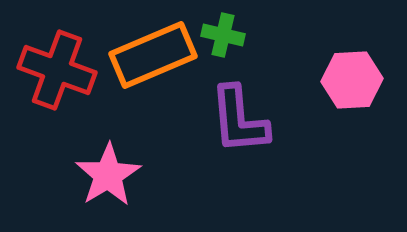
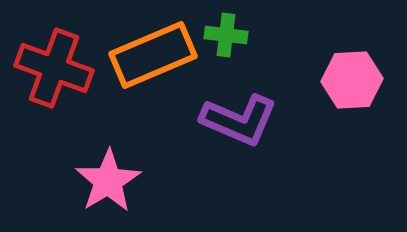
green cross: moved 3 px right; rotated 6 degrees counterclockwise
red cross: moved 3 px left, 2 px up
purple L-shape: rotated 62 degrees counterclockwise
pink star: moved 6 px down
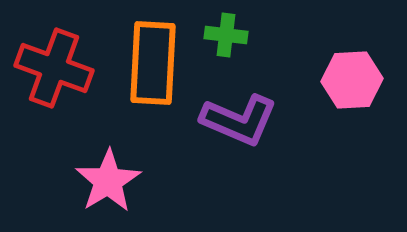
orange rectangle: moved 8 px down; rotated 64 degrees counterclockwise
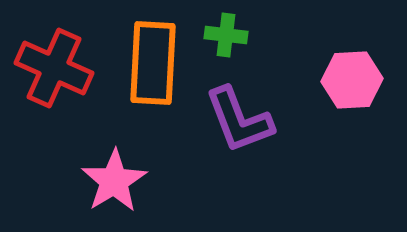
red cross: rotated 4 degrees clockwise
purple L-shape: rotated 46 degrees clockwise
pink star: moved 6 px right
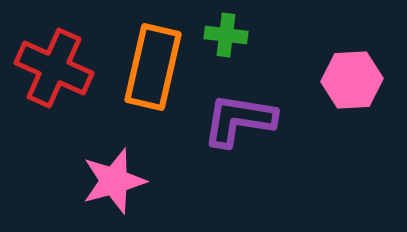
orange rectangle: moved 4 px down; rotated 10 degrees clockwise
purple L-shape: rotated 120 degrees clockwise
pink star: rotated 16 degrees clockwise
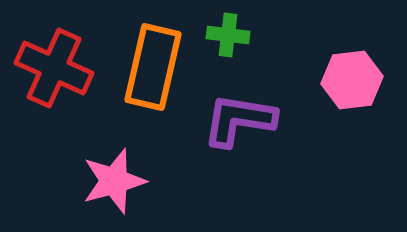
green cross: moved 2 px right
pink hexagon: rotated 4 degrees counterclockwise
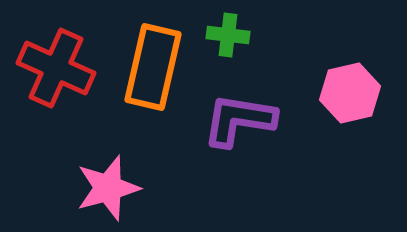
red cross: moved 2 px right
pink hexagon: moved 2 px left, 13 px down; rotated 6 degrees counterclockwise
pink star: moved 6 px left, 7 px down
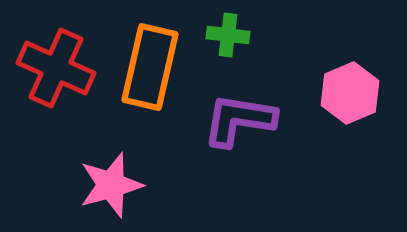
orange rectangle: moved 3 px left
pink hexagon: rotated 10 degrees counterclockwise
pink star: moved 3 px right, 3 px up
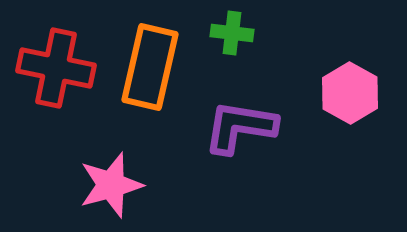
green cross: moved 4 px right, 2 px up
red cross: rotated 12 degrees counterclockwise
pink hexagon: rotated 8 degrees counterclockwise
purple L-shape: moved 1 px right, 7 px down
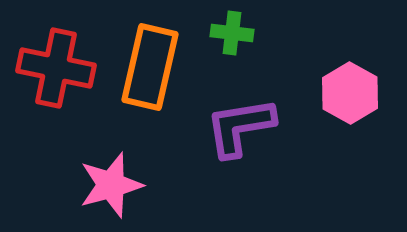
purple L-shape: rotated 18 degrees counterclockwise
